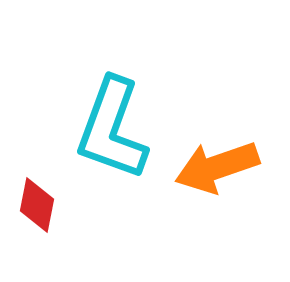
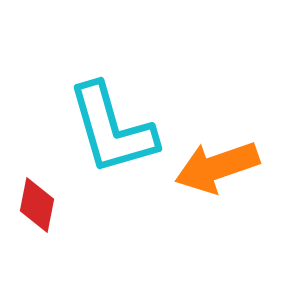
cyan L-shape: rotated 36 degrees counterclockwise
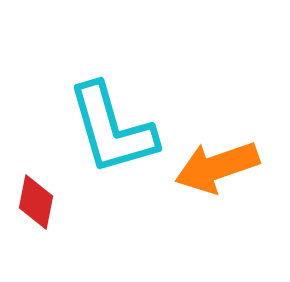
red diamond: moved 1 px left, 3 px up
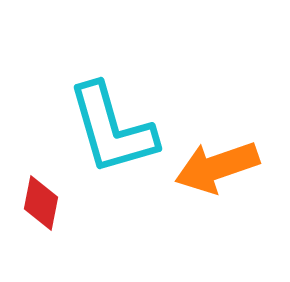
red diamond: moved 5 px right, 1 px down
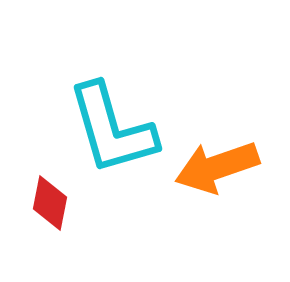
red diamond: moved 9 px right
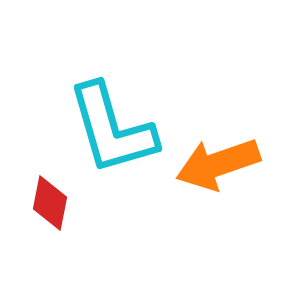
orange arrow: moved 1 px right, 3 px up
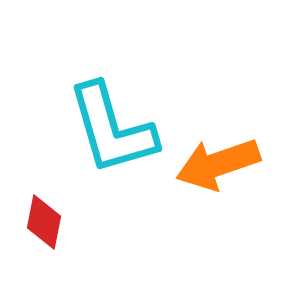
red diamond: moved 6 px left, 19 px down
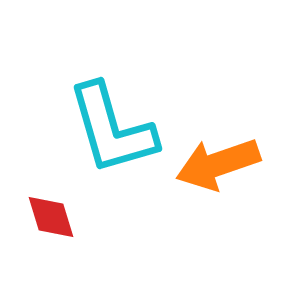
red diamond: moved 7 px right, 5 px up; rotated 28 degrees counterclockwise
